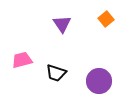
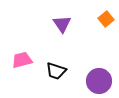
black trapezoid: moved 2 px up
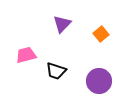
orange square: moved 5 px left, 15 px down
purple triangle: rotated 18 degrees clockwise
pink trapezoid: moved 4 px right, 5 px up
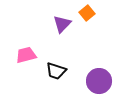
orange square: moved 14 px left, 21 px up
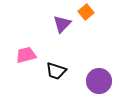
orange square: moved 1 px left, 1 px up
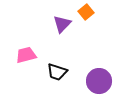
black trapezoid: moved 1 px right, 1 px down
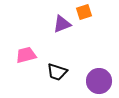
orange square: moved 2 px left; rotated 21 degrees clockwise
purple triangle: rotated 24 degrees clockwise
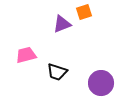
purple circle: moved 2 px right, 2 px down
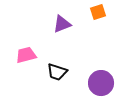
orange square: moved 14 px right
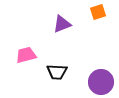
black trapezoid: rotated 15 degrees counterclockwise
purple circle: moved 1 px up
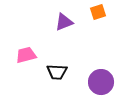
purple triangle: moved 2 px right, 2 px up
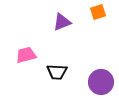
purple triangle: moved 2 px left
